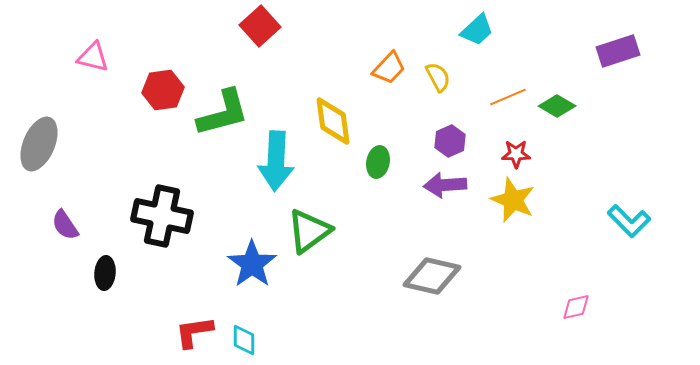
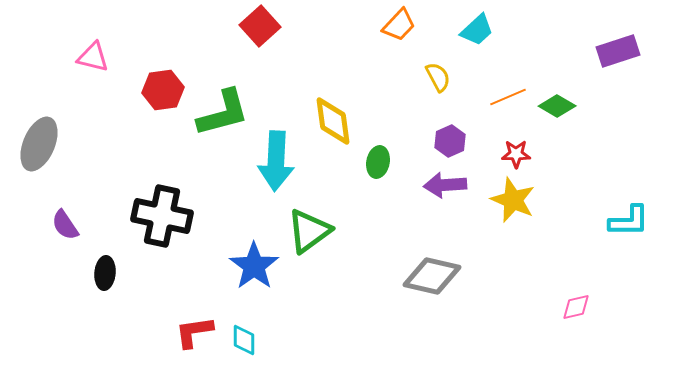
orange trapezoid: moved 10 px right, 43 px up
cyan L-shape: rotated 45 degrees counterclockwise
blue star: moved 2 px right, 2 px down
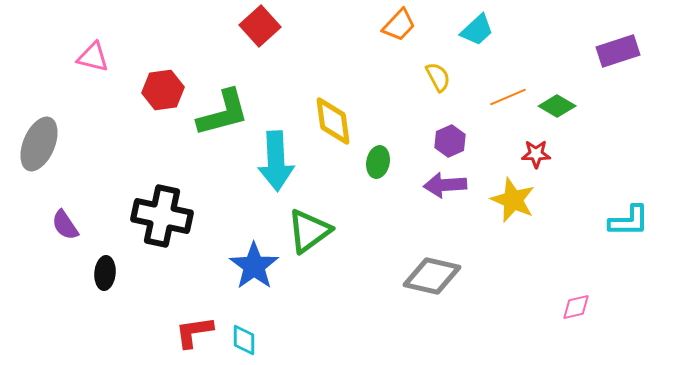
red star: moved 20 px right
cyan arrow: rotated 6 degrees counterclockwise
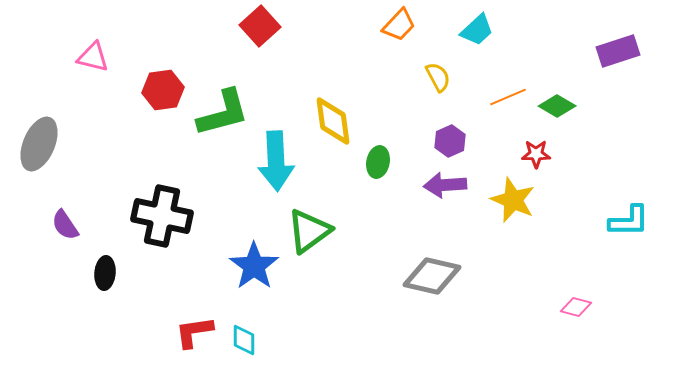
pink diamond: rotated 28 degrees clockwise
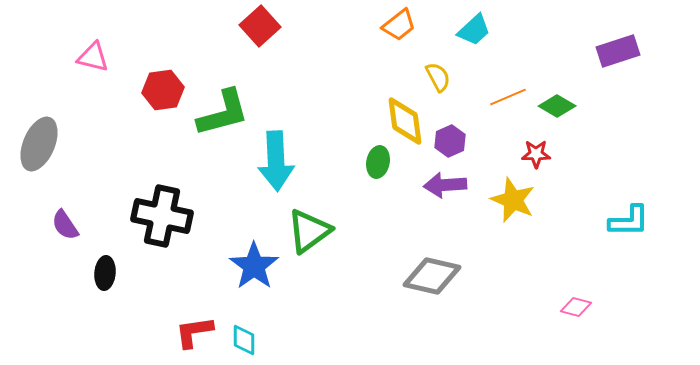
orange trapezoid: rotated 9 degrees clockwise
cyan trapezoid: moved 3 px left
yellow diamond: moved 72 px right
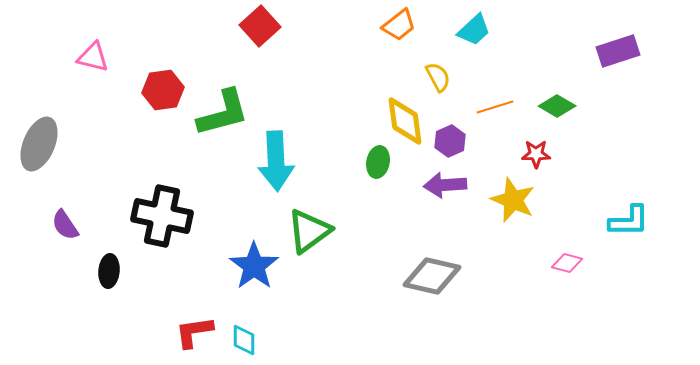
orange line: moved 13 px left, 10 px down; rotated 6 degrees clockwise
black ellipse: moved 4 px right, 2 px up
pink diamond: moved 9 px left, 44 px up
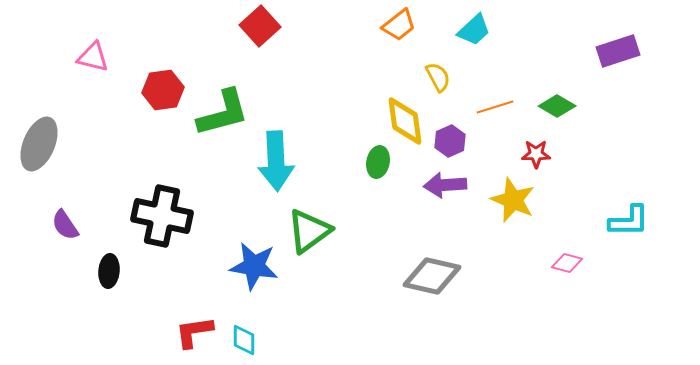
blue star: rotated 27 degrees counterclockwise
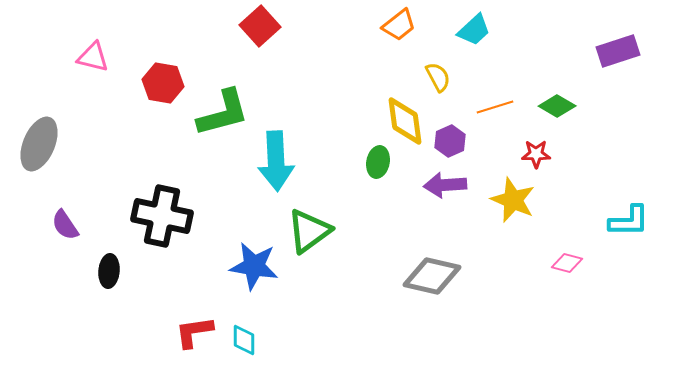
red hexagon: moved 7 px up; rotated 18 degrees clockwise
